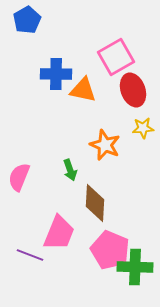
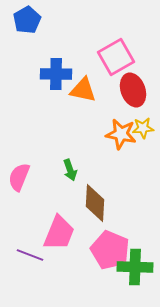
orange star: moved 16 px right, 11 px up; rotated 12 degrees counterclockwise
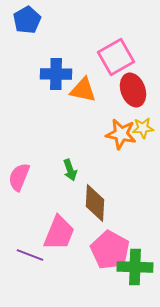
pink pentagon: rotated 6 degrees clockwise
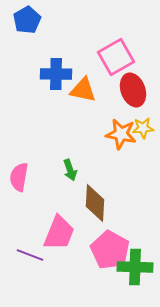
pink semicircle: rotated 12 degrees counterclockwise
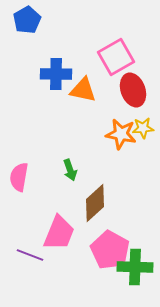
brown diamond: rotated 45 degrees clockwise
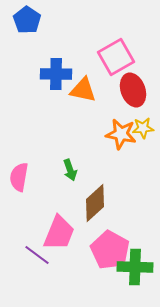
blue pentagon: rotated 8 degrees counterclockwise
purple line: moved 7 px right; rotated 16 degrees clockwise
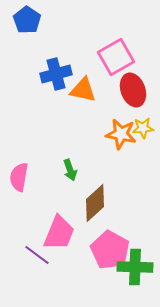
blue cross: rotated 16 degrees counterclockwise
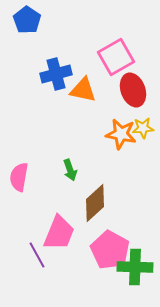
purple line: rotated 24 degrees clockwise
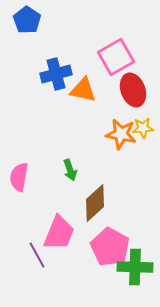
pink pentagon: moved 3 px up
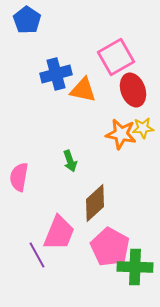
green arrow: moved 9 px up
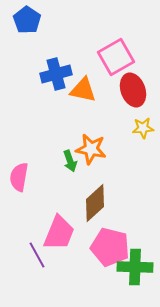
orange star: moved 30 px left, 15 px down
pink pentagon: rotated 15 degrees counterclockwise
